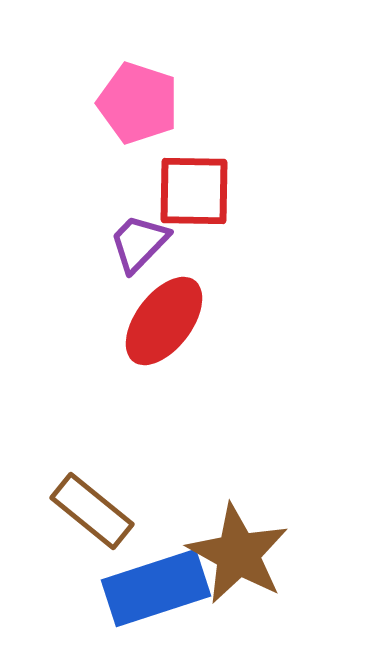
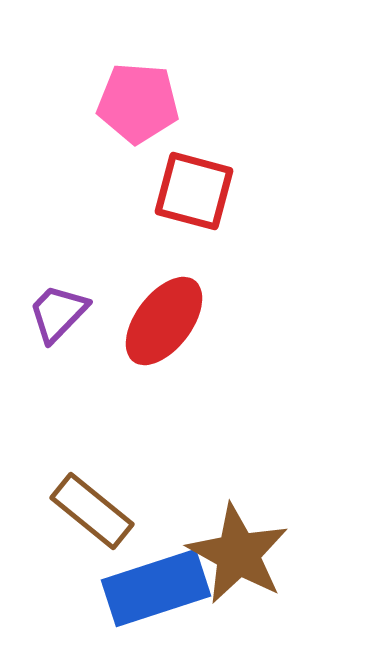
pink pentagon: rotated 14 degrees counterclockwise
red square: rotated 14 degrees clockwise
purple trapezoid: moved 81 px left, 70 px down
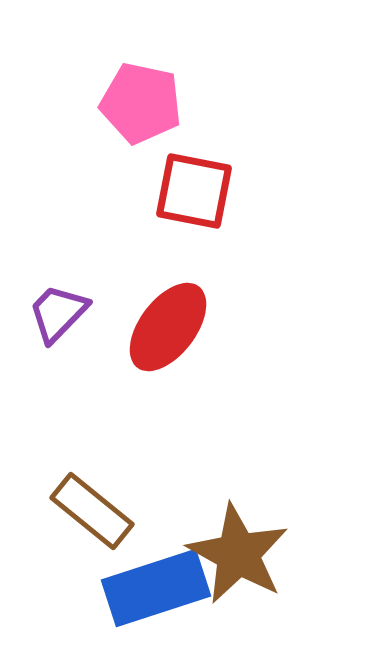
pink pentagon: moved 3 px right; rotated 8 degrees clockwise
red square: rotated 4 degrees counterclockwise
red ellipse: moved 4 px right, 6 px down
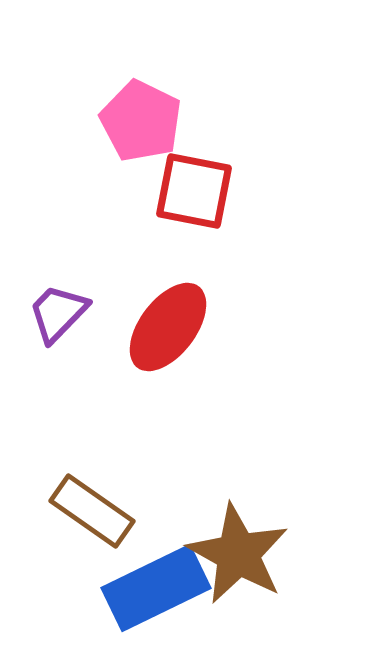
pink pentagon: moved 18 px down; rotated 14 degrees clockwise
brown rectangle: rotated 4 degrees counterclockwise
blue rectangle: rotated 8 degrees counterclockwise
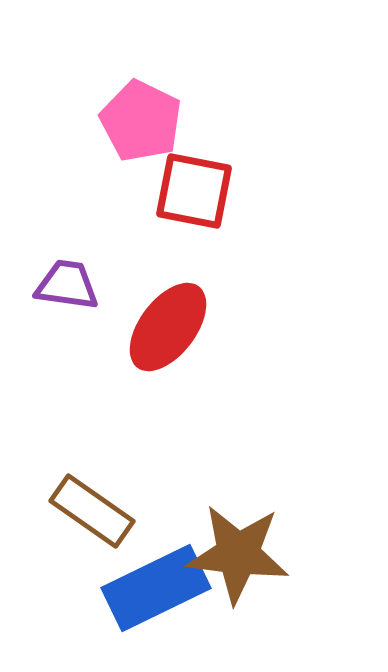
purple trapezoid: moved 9 px right, 28 px up; rotated 54 degrees clockwise
brown star: rotated 22 degrees counterclockwise
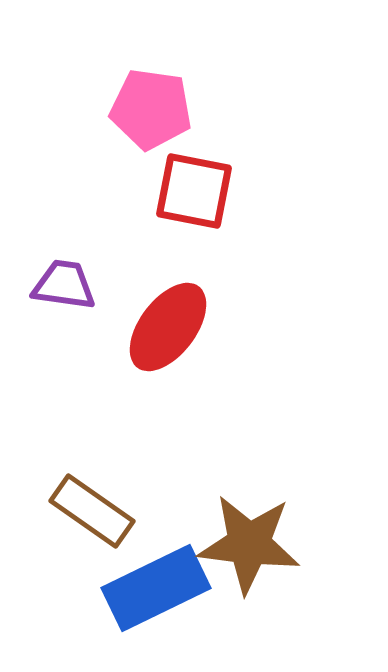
pink pentagon: moved 10 px right, 12 px up; rotated 18 degrees counterclockwise
purple trapezoid: moved 3 px left
brown star: moved 11 px right, 10 px up
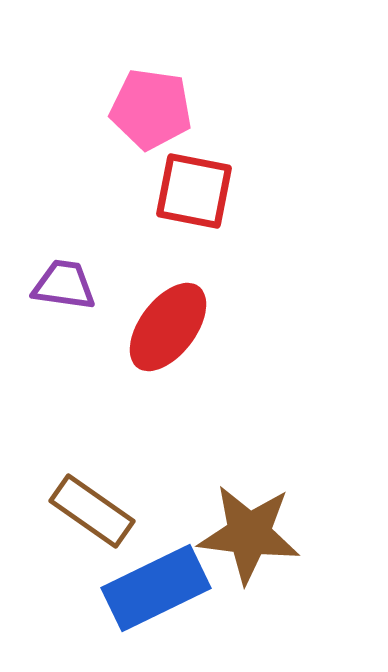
brown star: moved 10 px up
